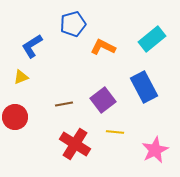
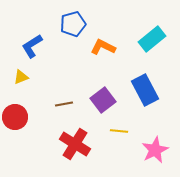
blue rectangle: moved 1 px right, 3 px down
yellow line: moved 4 px right, 1 px up
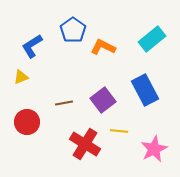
blue pentagon: moved 6 px down; rotated 20 degrees counterclockwise
brown line: moved 1 px up
red circle: moved 12 px right, 5 px down
red cross: moved 10 px right
pink star: moved 1 px left, 1 px up
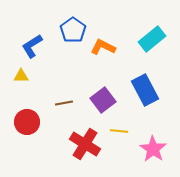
yellow triangle: moved 1 px up; rotated 21 degrees clockwise
pink star: moved 1 px left; rotated 12 degrees counterclockwise
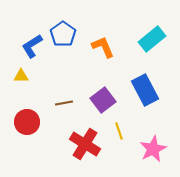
blue pentagon: moved 10 px left, 4 px down
orange L-shape: rotated 40 degrees clockwise
yellow line: rotated 66 degrees clockwise
pink star: rotated 12 degrees clockwise
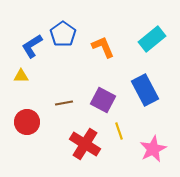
purple square: rotated 25 degrees counterclockwise
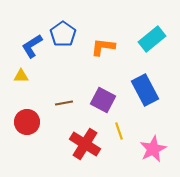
orange L-shape: rotated 60 degrees counterclockwise
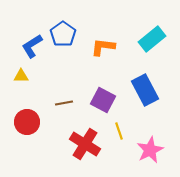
pink star: moved 3 px left, 1 px down
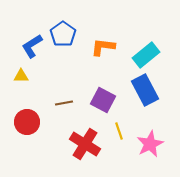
cyan rectangle: moved 6 px left, 16 px down
pink star: moved 6 px up
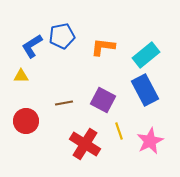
blue pentagon: moved 1 px left, 2 px down; rotated 25 degrees clockwise
red circle: moved 1 px left, 1 px up
pink star: moved 3 px up
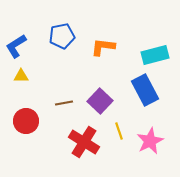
blue L-shape: moved 16 px left
cyan rectangle: moved 9 px right; rotated 24 degrees clockwise
purple square: moved 3 px left, 1 px down; rotated 15 degrees clockwise
red cross: moved 1 px left, 2 px up
